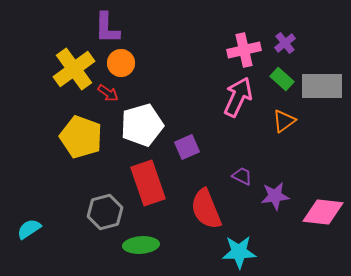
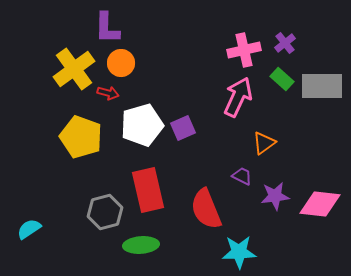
red arrow: rotated 20 degrees counterclockwise
orange triangle: moved 20 px left, 22 px down
purple square: moved 4 px left, 19 px up
red rectangle: moved 7 px down; rotated 6 degrees clockwise
pink diamond: moved 3 px left, 8 px up
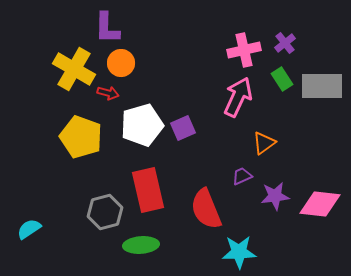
yellow cross: rotated 24 degrees counterclockwise
green rectangle: rotated 15 degrees clockwise
purple trapezoid: rotated 50 degrees counterclockwise
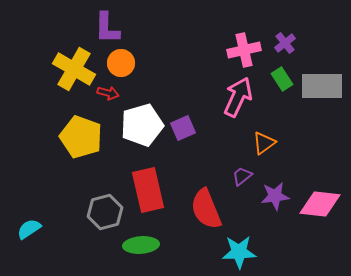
purple trapezoid: rotated 15 degrees counterclockwise
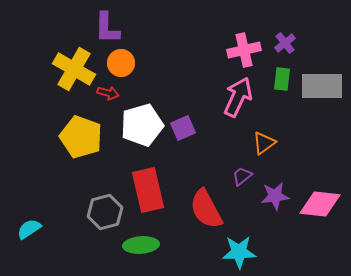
green rectangle: rotated 40 degrees clockwise
red semicircle: rotated 6 degrees counterclockwise
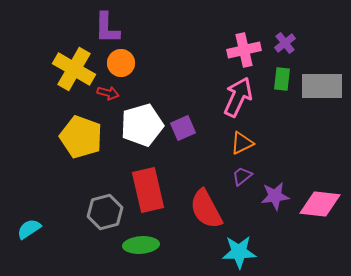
orange triangle: moved 22 px left; rotated 10 degrees clockwise
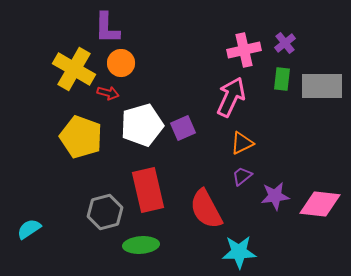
pink arrow: moved 7 px left
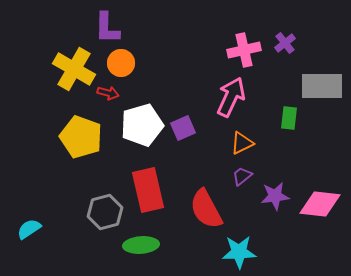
green rectangle: moved 7 px right, 39 px down
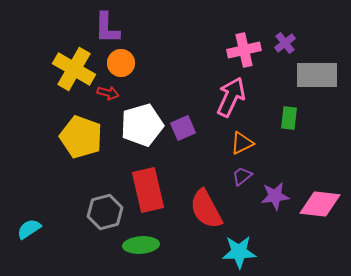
gray rectangle: moved 5 px left, 11 px up
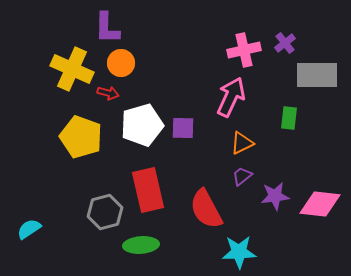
yellow cross: moved 2 px left; rotated 6 degrees counterclockwise
purple square: rotated 25 degrees clockwise
